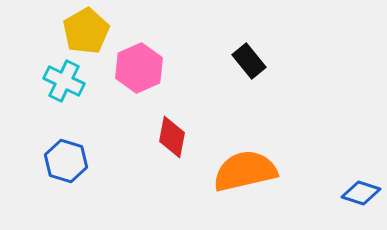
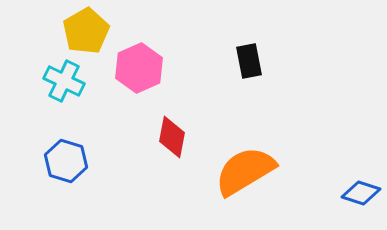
black rectangle: rotated 28 degrees clockwise
orange semicircle: rotated 18 degrees counterclockwise
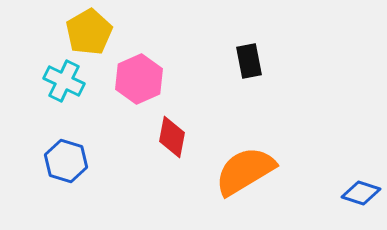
yellow pentagon: moved 3 px right, 1 px down
pink hexagon: moved 11 px down
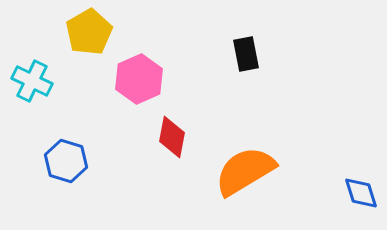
black rectangle: moved 3 px left, 7 px up
cyan cross: moved 32 px left
blue diamond: rotated 54 degrees clockwise
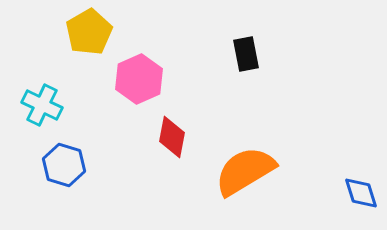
cyan cross: moved 10 px right, 24 px down
blue hexagon: moved 2 px left, 4 px down
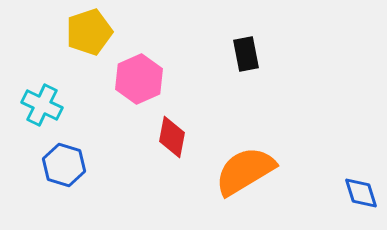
yellow pentagon: rotated 12 degrees clockwise
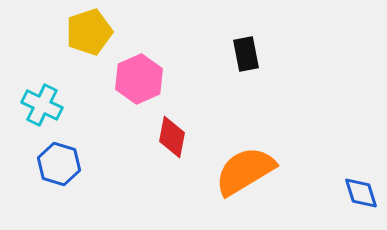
blue hexagon: moved 5 px left, 1 px up
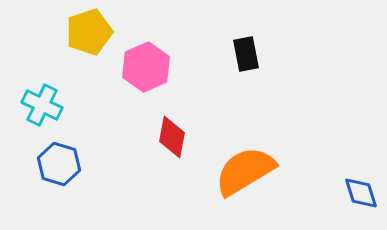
pink hexagon: moved 7 px right, 12 px up
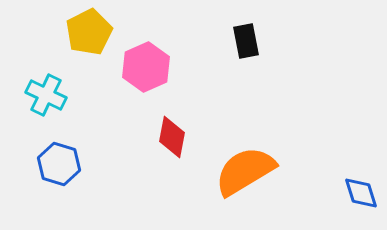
yellow pentagon: rotated 9 degrees counterclockwise
black rectangle: moved 13 px up
cyan cross: moved 4 px right, 10 px up
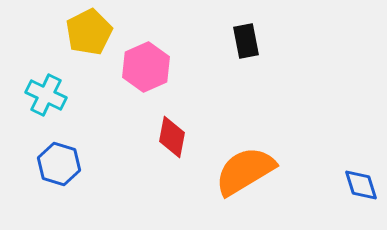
blue diamond: moved 8 px up
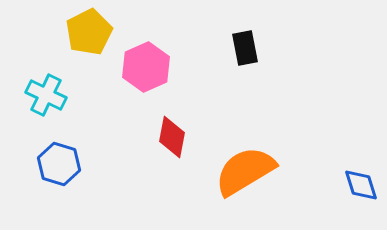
black rectangle: moved 1 px left, 7 px down
